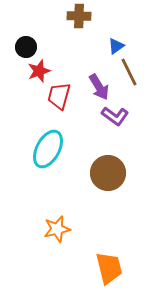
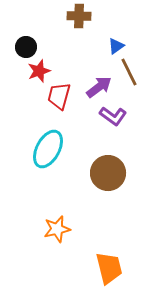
purple arrow: rotated 96 degrees counterclockwise
purple L-shape: moved 2 px left
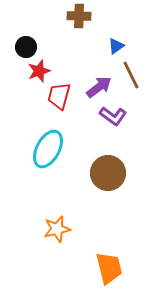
brown line: moved 2 px right, 3 px down
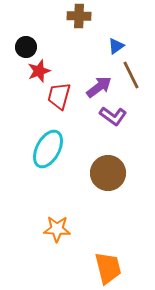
orange star: rotated 16 degrees clockwise
orange trapezoid: moved 1 px left
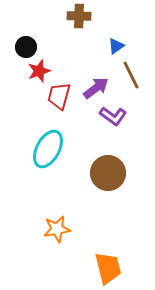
purple arrow: moved 3 px left, 1 px down
orange star: rotated 12 degrees counterclockwise
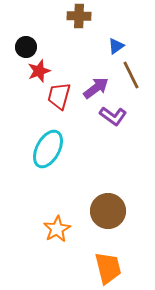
brown circle: moved 38 px down
orange star: rotated 20 degrees counterclockwise
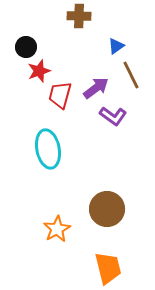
red trapezoid: moved 1 px right, 1 px up
cyan ellipse: rotated 39 degrees counterclockwise
brown circle: moved 1 px left, 2 px up
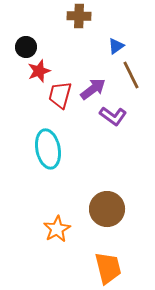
purple arrow: moved 3 px left, 1 px down
